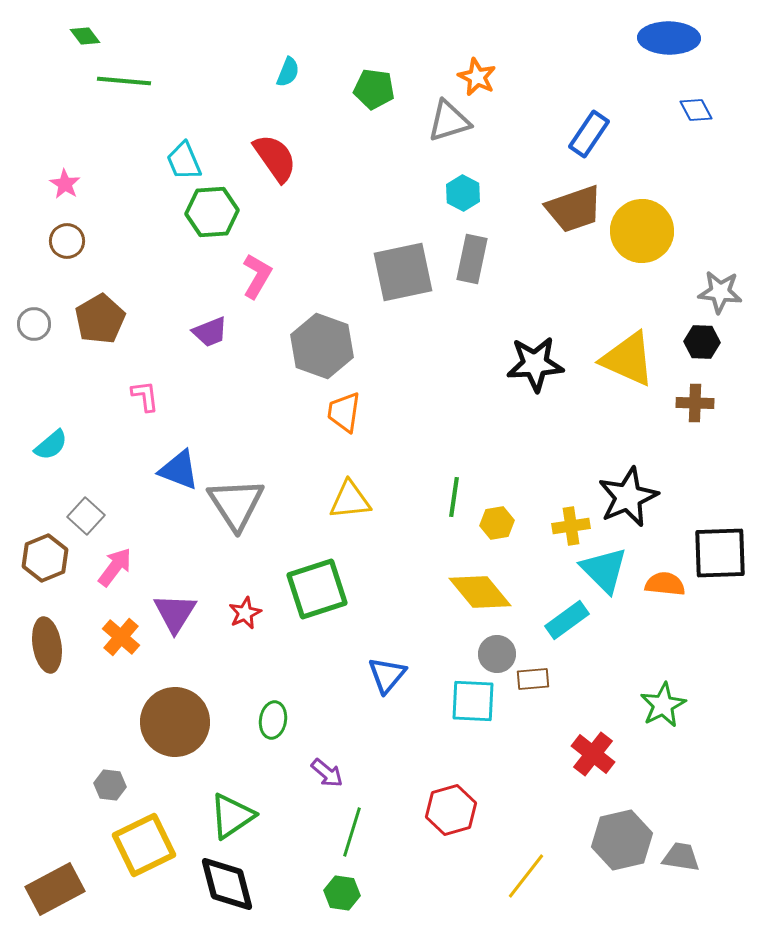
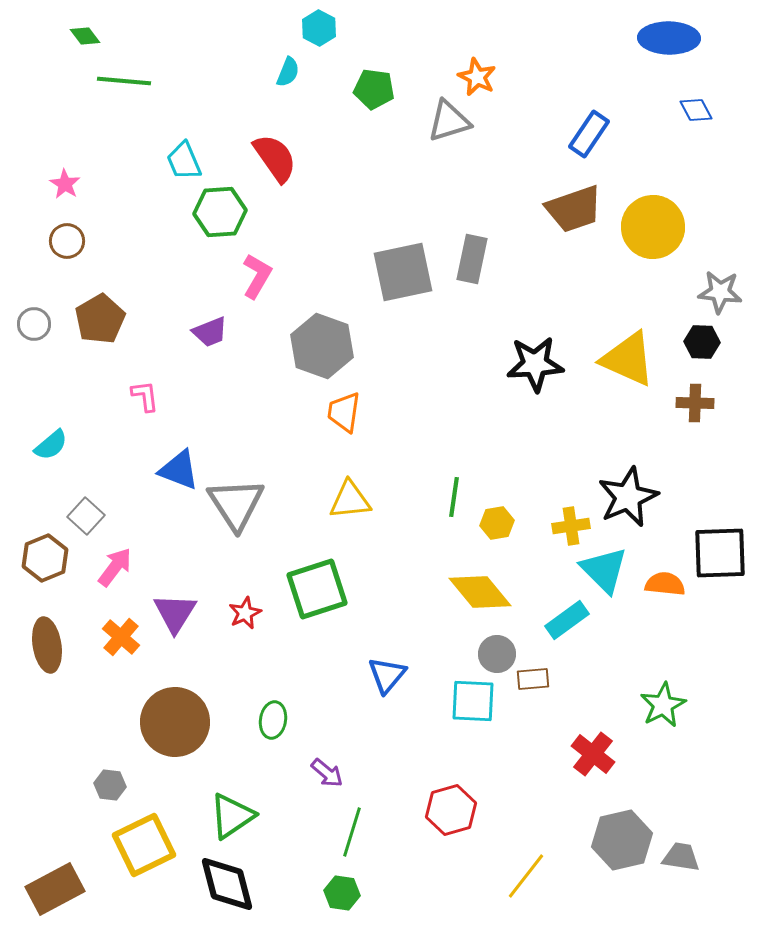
cyan hexagon at (463, 193): moved 144 px left, 165 px up
green hexagon at (212, 212): moved 8 px right
yellow circle at (642, 231): moved 11 px right, 4 px up
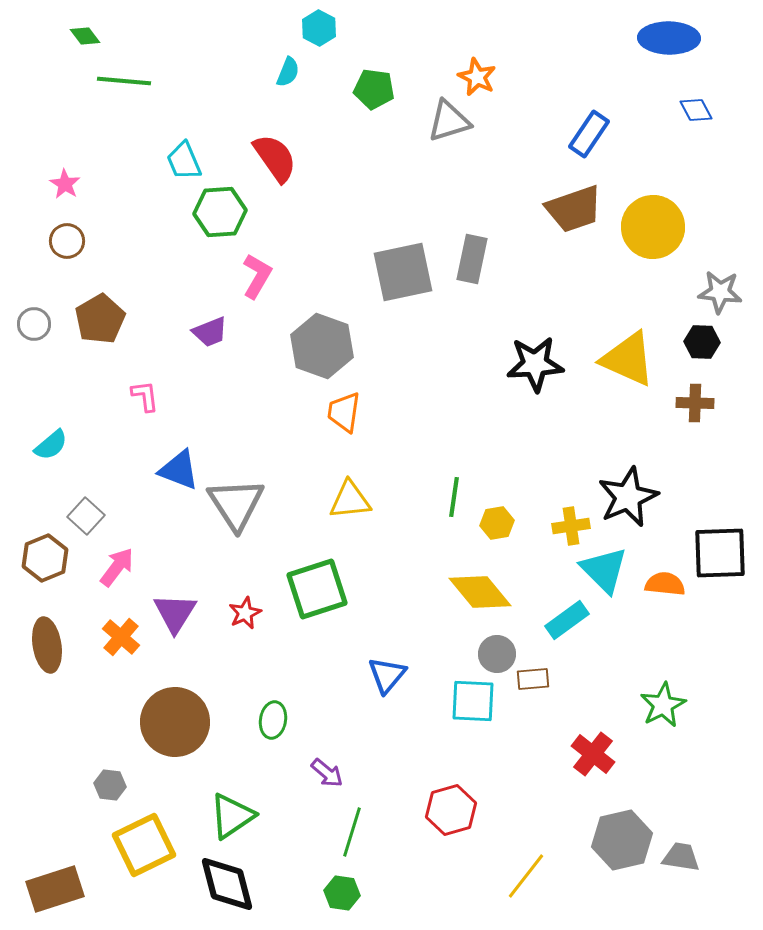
pink arrow at (115, 567): moved 2 px right
brown rectangle at (55, 889): rotated 10 degrees clockwise
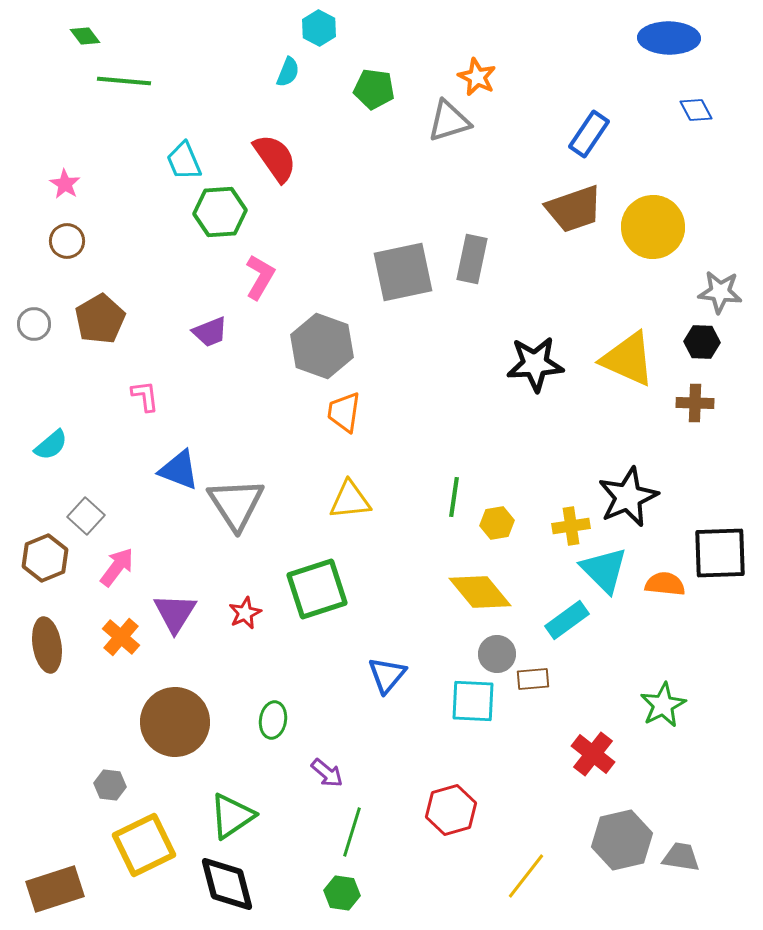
pink L-shape at (257, 276): moved 3 px right, 1 px down
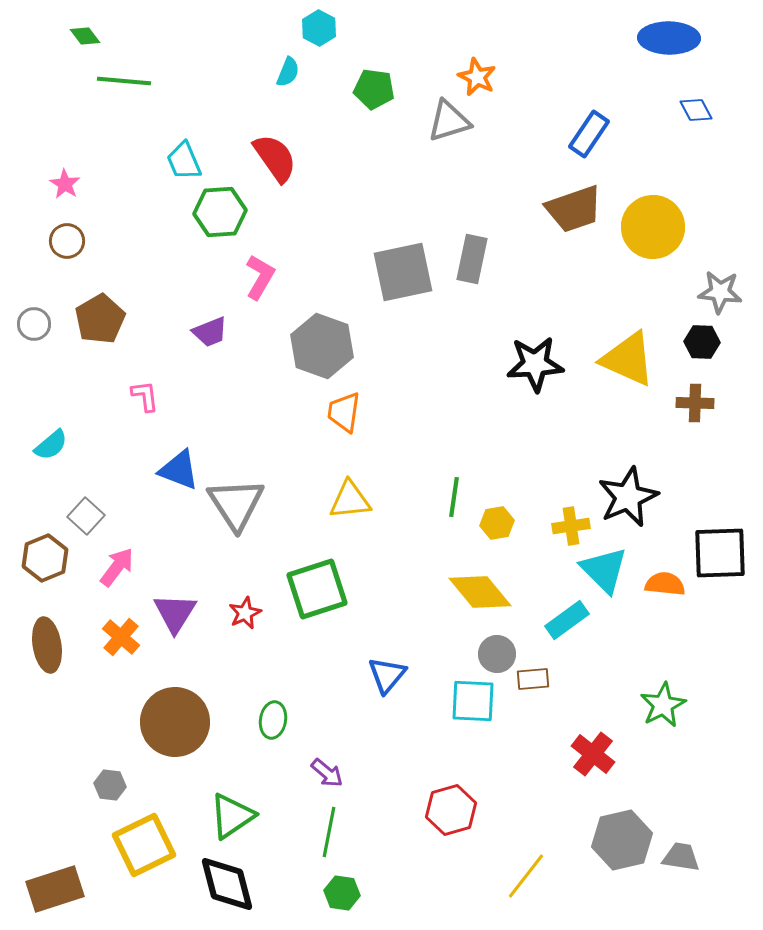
green line at (352, 832): moved 23 px left; rotated 6 degrees counterclockwise
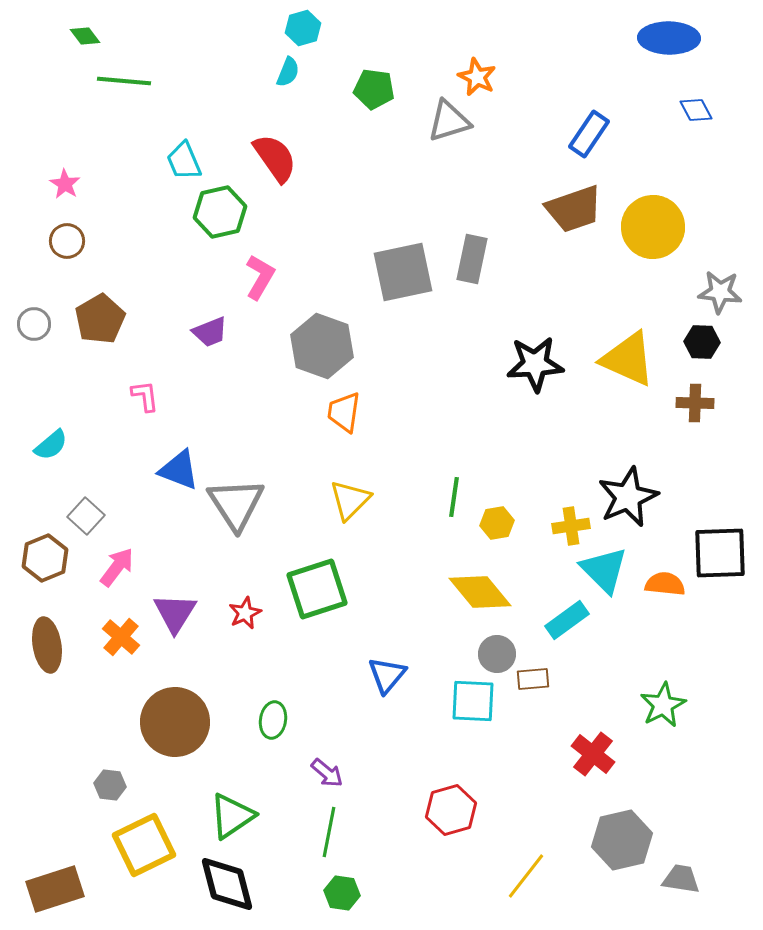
cyan hexagon at (319, 28): moved 16 px left; rotated 16 degrees clockwise
green hexagon at (220, 212): rotated 9 degrees counterclockwise
yellow triangle at (350, 500): rotated 39 degrees counterclockwise
gray trapezoid at (681, 857): moved 22 px down
